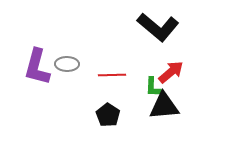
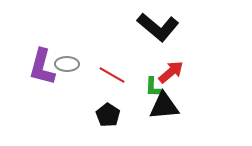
purple L-shape: moved 5 px right
red line: rotated 32 degrees clockwise
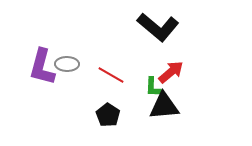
red line: moved 1 px left
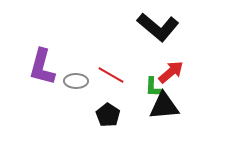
gray ellipse: moved 9 px right, 17 px down
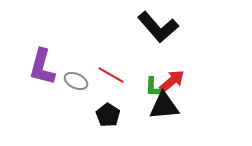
black L-shape: rotated 9 degrees clockwise
red arrow: moved 1 px right, 9 px down
gray ellipse: rotated 25 degrees clockwise
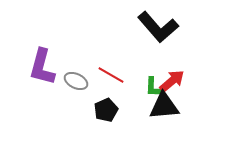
black pentagon: moved 2 px left, 5 px up; rotated 15 degrees clockwise
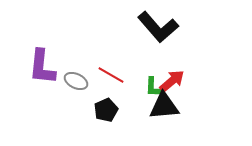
purple L-shape: rotated 9 degrees counterclockwise
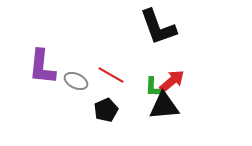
black L-shape: rotated 21 degrees clockwise
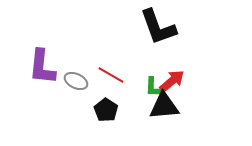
black pentagon: rotated 15 degrees counterclockwise
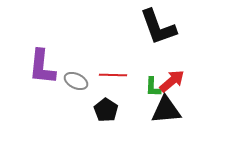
red line: moved 2 px right; rotated 28 degrees counterclockwise
black triangle: moved 2 px right, 4 px down
